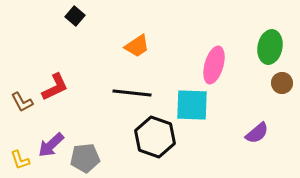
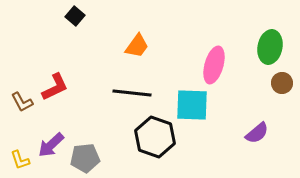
orange trapezoid: rotated 20 degrees counterclockwise
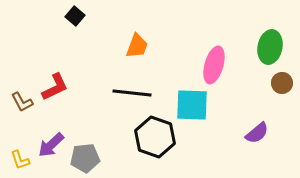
orange trapezoid: rotated 16 degrees counterclockwise
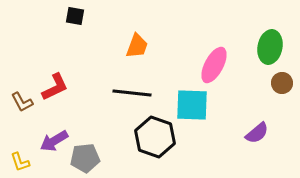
black square: rotated 30 degrees counterclockwise
pink ellipse: rotated 12 degrees clockwise
purple arrow: moved 3 px right, 4 px up; rotated 12 degrees clockwise
yellow L-shape: moved 2 px down
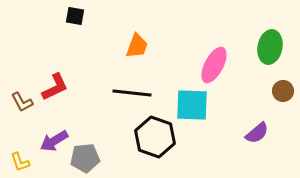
brown circle: moved 1 px right, 8 px down
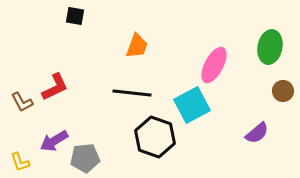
cyan square: rotated 30 degrees counterclockwise
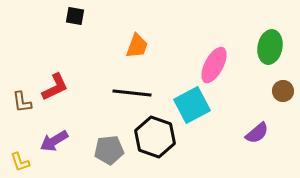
brown L-shape: rotated 20 degrees clockwise
gray pentagon: moved 24 px right, 8 px up
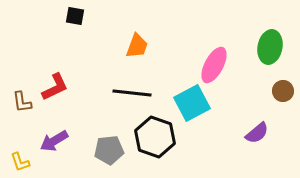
cyan square: moved 2 px up
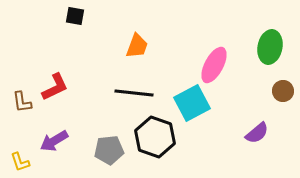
black line: moved 2 px right
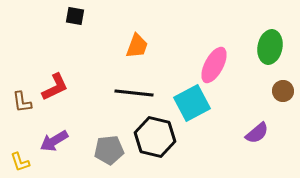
black hexagon: rotated 6 degrees counterclockwise
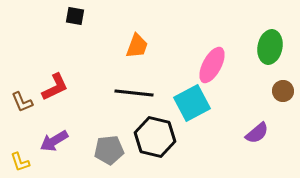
pink ellipse: moved 2 px left
brown L-shape: rotated 15 degrees counterclockwise
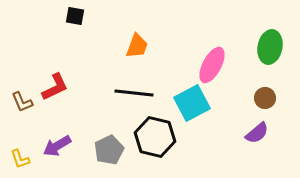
brown circle: moved 18 px left, 7 px down
purple arrow: moved 3 px right, 5 px down
gray pentagon: rotated 20 degrees counterclockwise
yellow L-shape: moved 3 px up
